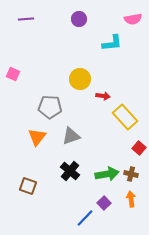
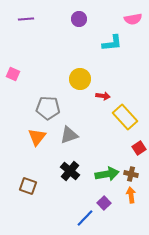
gray pentagon: moved 2 px left, 1 px down
gray triangle: moved 2 px left, 1 px up
red square: rotated 16 degrees clockwise
orange arrow: moved 4 px up
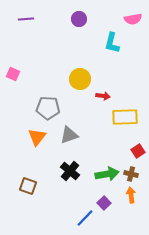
cyan L-shape: rotated 110 degrees clockwise
yellow rectangle: rotated 50 degrees counterclockwise
red square: moved 1 px left, 3 px down
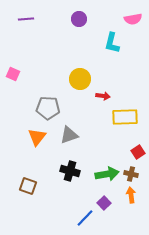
red square: moved 1 px down
black cross: rotated 24 degrees counterclockwise
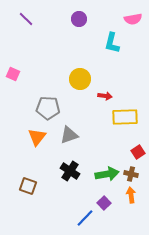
purple line: rotated 49 degrees clockwise
red arrow: moved 2 px right
black cross: rotated 18 degrees clockwise
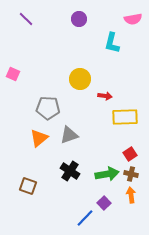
orange triangle: moved 2 px right, 1 px down; rotated 12 degrees clockwise
red square: moved 8 px left, 2 px down
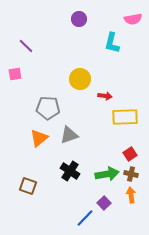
purple line: moved 27 px down
pink square: moved 2 px right; rotated 32 degrees counterclockwise
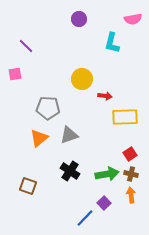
yellow circle: moved 2 px right
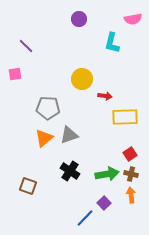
orange triangle: moved 5 px right
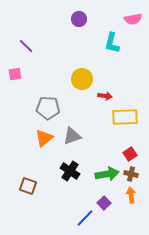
gray triangle: moved 3 px right, 1 px down
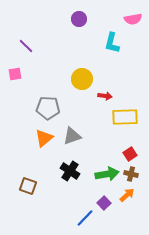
orange arrow: moved 4 px left; rotated 56 degrees clockwise
